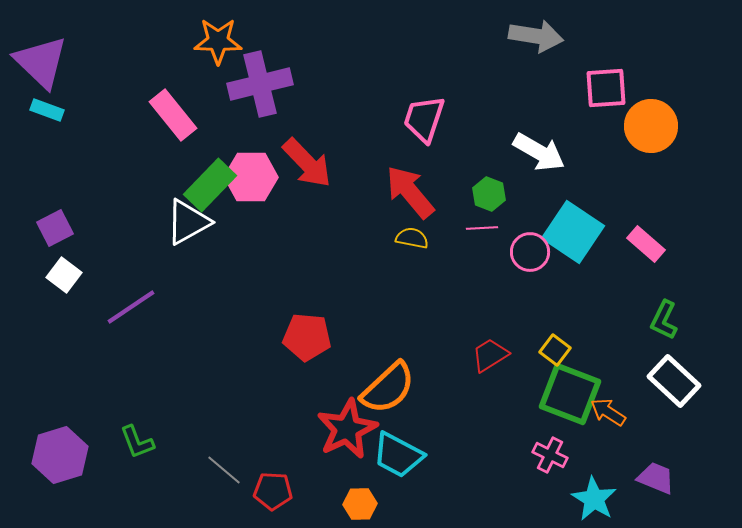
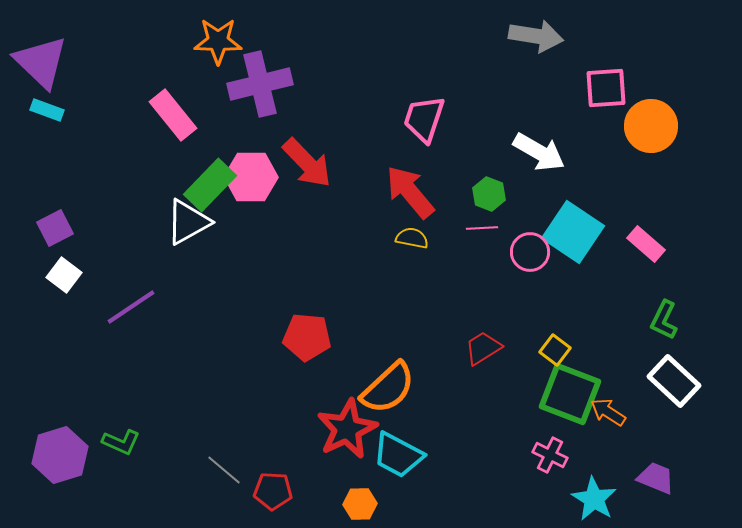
red trapezoid at (490, 355): moved 7 px left, 7 px up
green L-shape at (137, 442): moved 16 px left; rotated 45 degrees counterclockwise
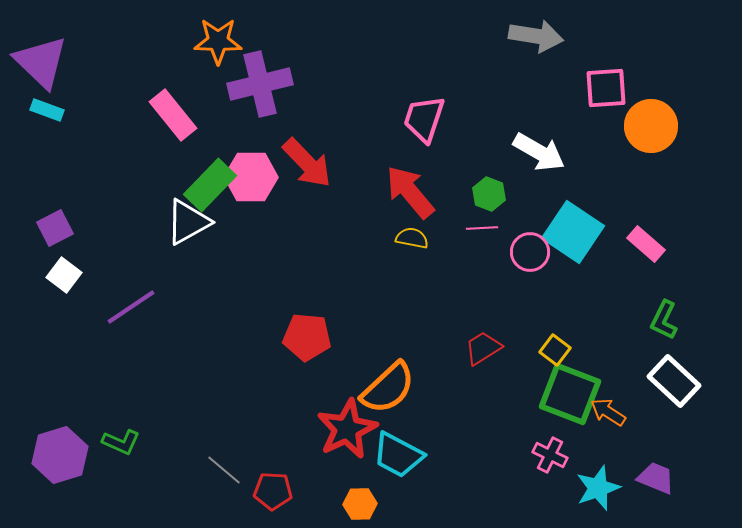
cyan star at (594, 499): moved 4 px right, 11 px up; rotated 21 degrees clockwise
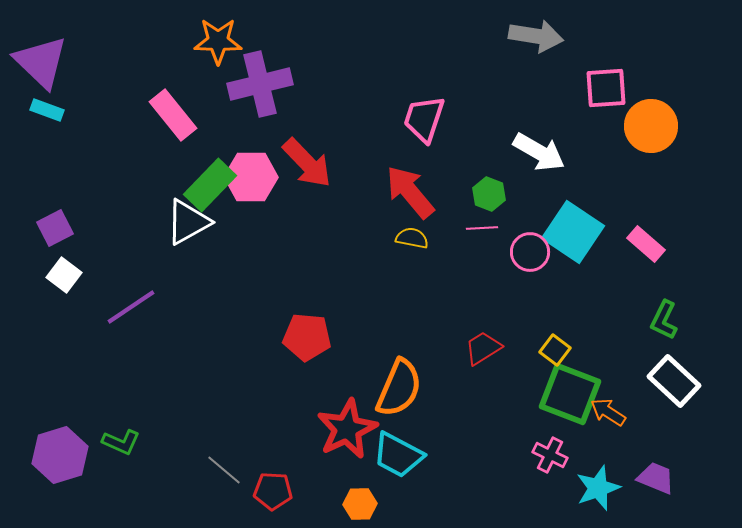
orange semicircle at (388, 388): moved 11 px right; rotated 24 degrees counterclockwise
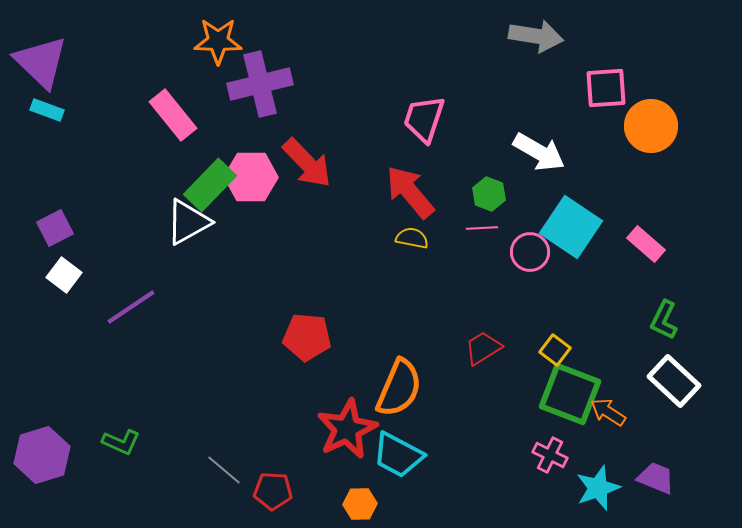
cyan square at (573, 232): moved 2 px left, 5 px up
purple hexagon at (60, 455): moved 18 px left
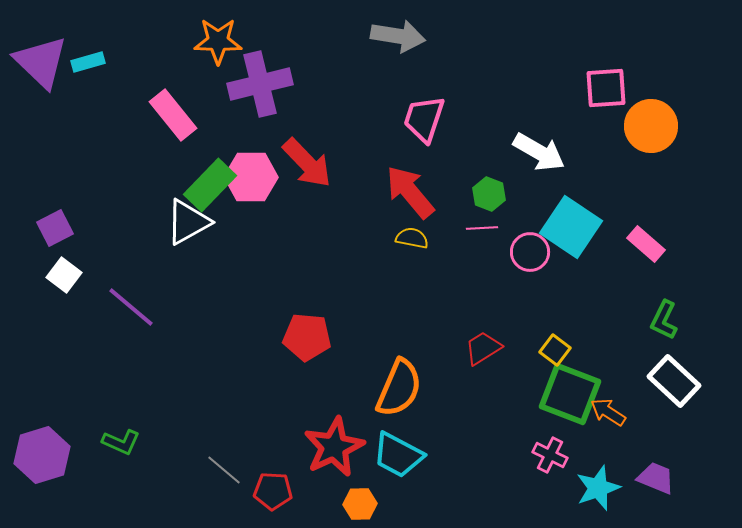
gray arrow at (536, 36): moved 138 px left
cyan rectangle at (47, 110): moved 41 px right, 48 px up; rotated 36 degrees counterclockwise
purple line at (131, 307): rotated 74 degrees clockwise
red star at (347, 429): moved 13 px left, 18 px down
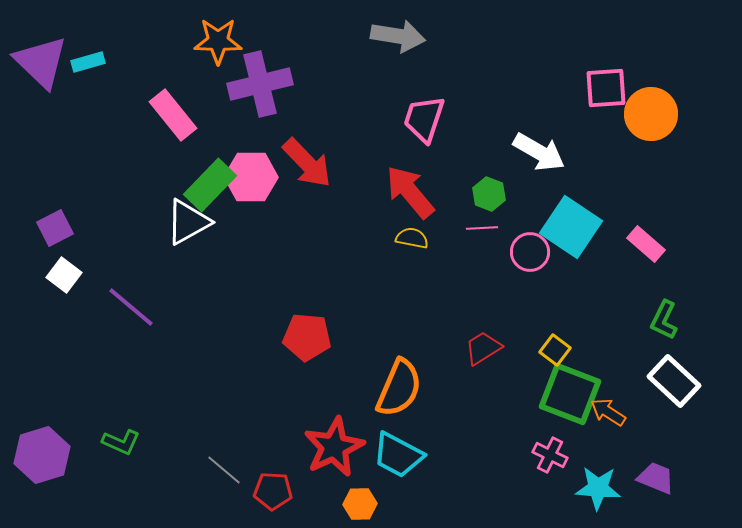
orange circle at (651, 126): moved 12 px up
cyan star at (598, 488): rotated 24 degrees clockwise
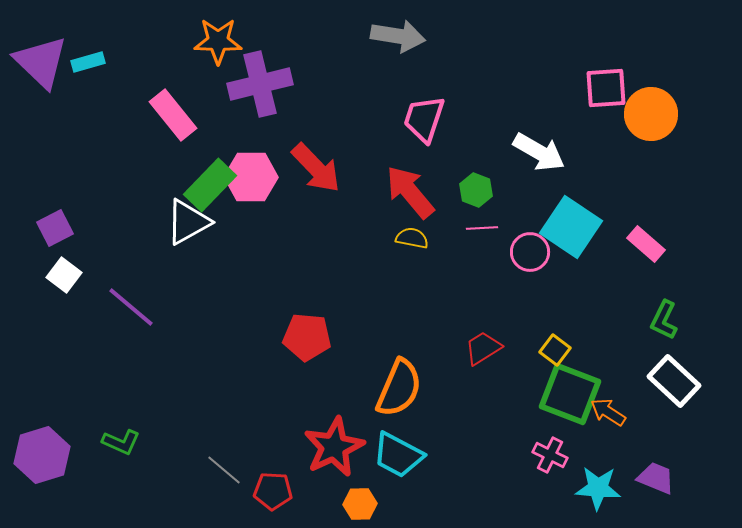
red arrow at (307, 163): moved 9 px right, 5 px down
green hexagon at (489, 194): moved 13 px left, 4 px up
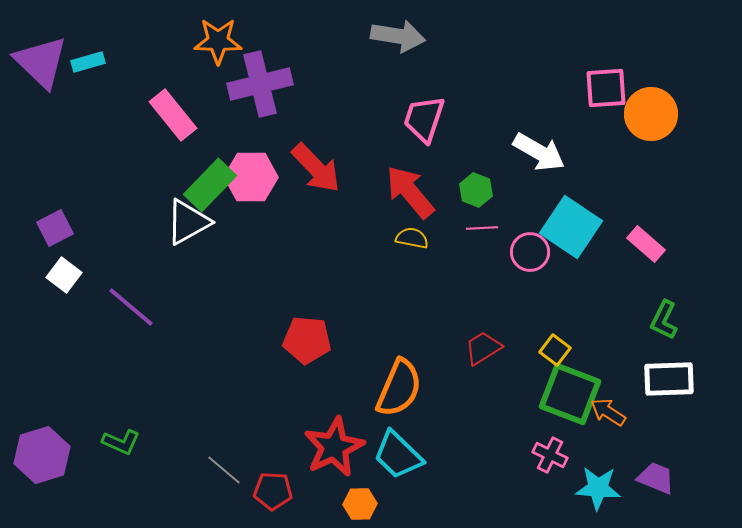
red pentagon at (307, 337): moved 3 px down
white rectangle at (674, 381): moved 5 px left, 2 px up; rotated 45 degrees counterclockwise
cyan trapezoid at (398, 455): rotated 16 degrees clockwise
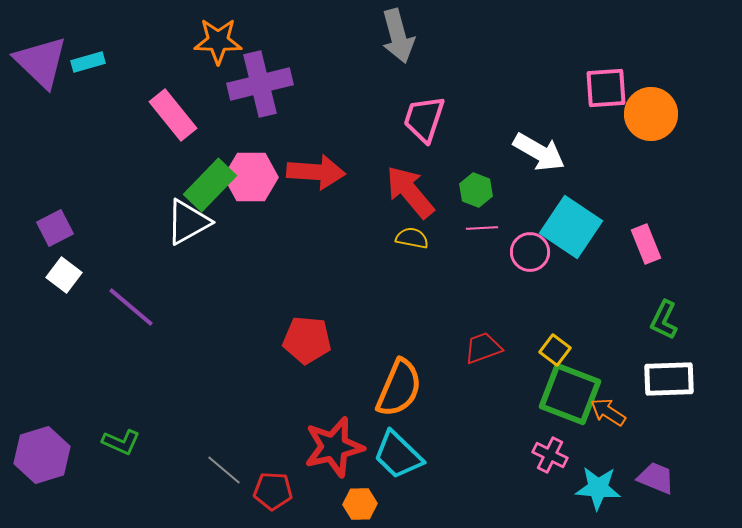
gray arrow at (398, 36): rotated 66 degrees clockwise
red arrow at (316, 168): moved 4 px down; rotated 42 degrees counterclockwise
pink rectangle at (646, 244): rotated 27 degrees clockwise
red trapezoid at (483, 348): rotated 12 degrees clockwise
red star at (334, 447): rotated 12 degrees clockwise
